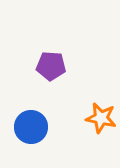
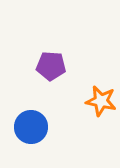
orange star: moved 17 px up
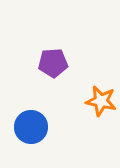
purple pentagon: moved 2 px right, 3 px up; rotated 8 degrees counterclockwise
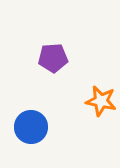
purple pentagon: moved 5 px up
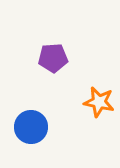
orange star: moved 2 px left, 1 px down
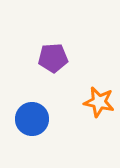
blue circle: moved 1 px right, 8 px up
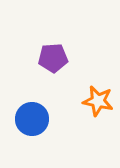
orange star: moved 1 px left, 1 px up
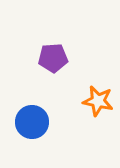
blue circle: moved 3 px down
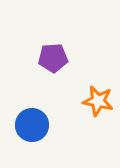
blue circle: moved 3 px down
